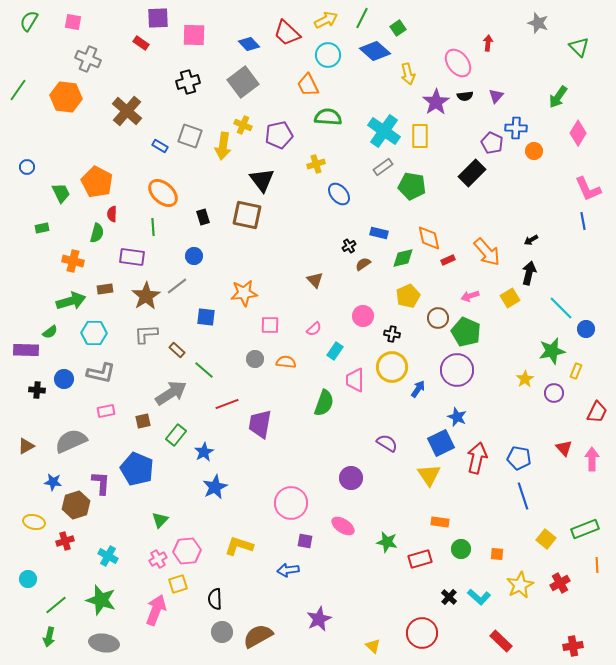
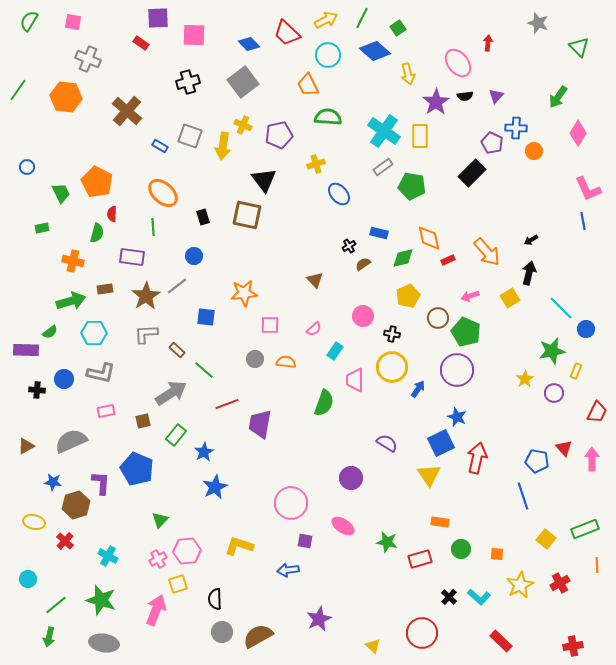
black triangle at (262, 180): moved 2 px right
blue pentagon at (519, 458): moved 18 px right, 3 px down
red cross at (65, 541): rotated 30 degrees counterclockwise
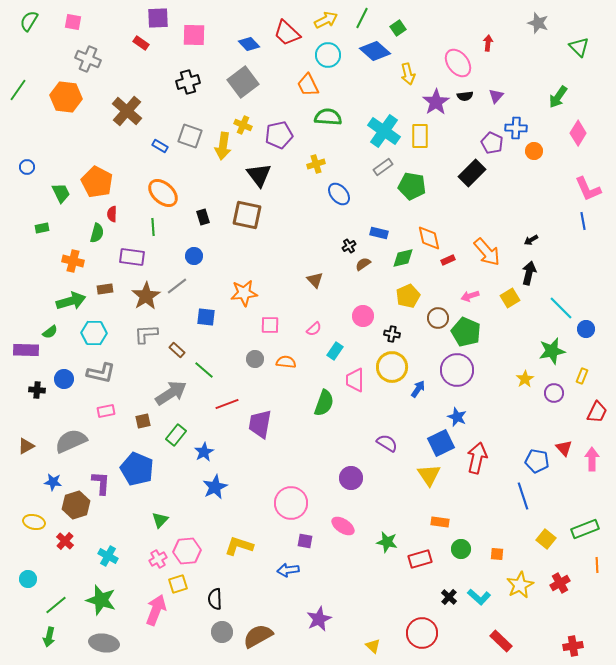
black triangle at (264, 180): moved 5 px left, 5 px up
yellow rectangle at (576, 371): moved 6 px right, 5 px down
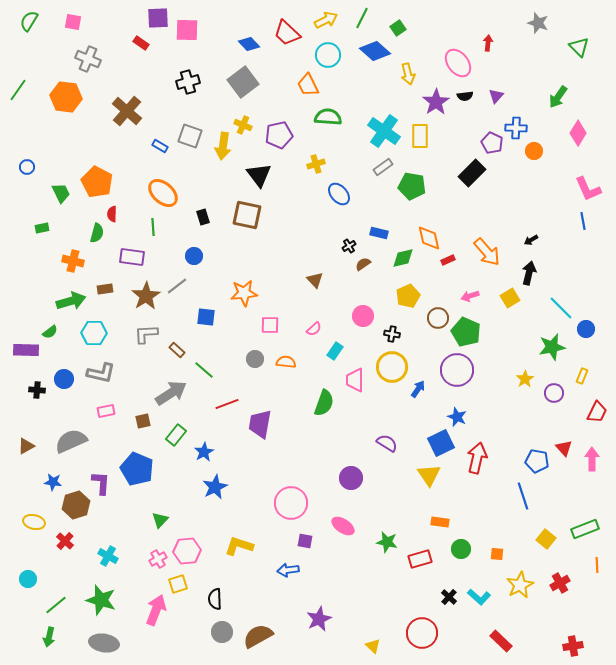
pink square at (194, 35): moved 7 px left, 5 px up
green star at (552, 351): moved 4 px up
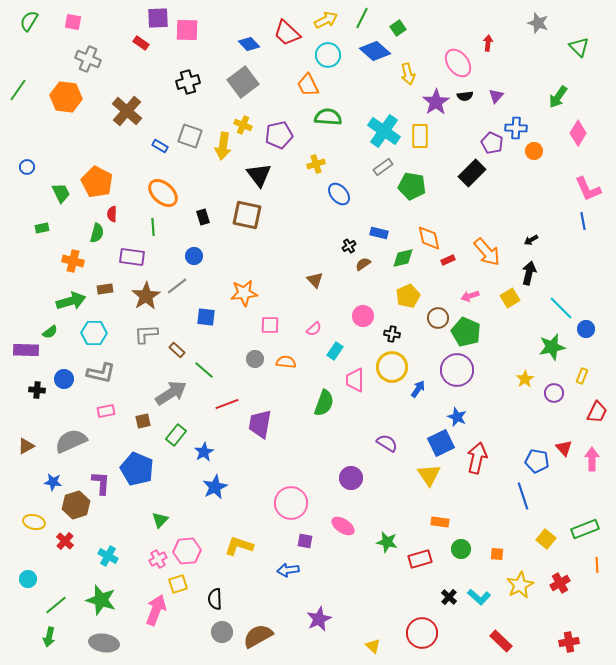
red cross at (573, 646): moved 4 px left, 4 px up
